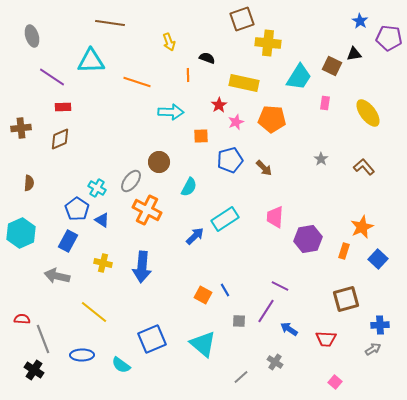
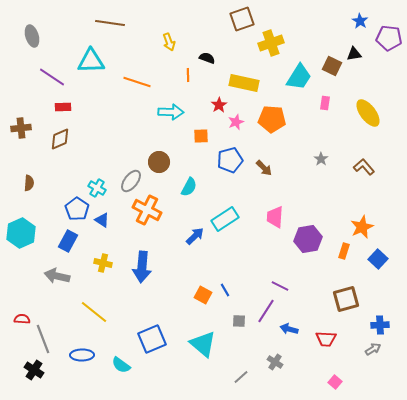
yellow cross at (268, 43): moved 3 px right; rotated 25 degrees counterclockwise
blue arrow at (289, 329): rotated 18 degrees counterclockwise
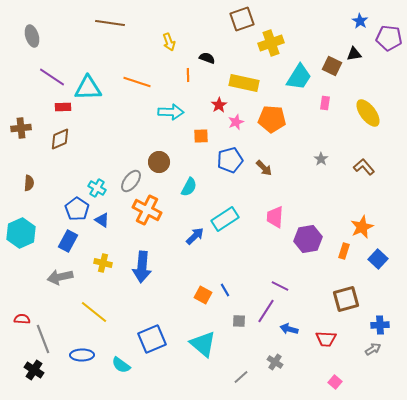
cyan triangle at (91, 61): moved 3 px left, 27 px down
gray arrow at (57, 276): moved 3 px right, 1 px down; rotated 25 degrees counterclockwise
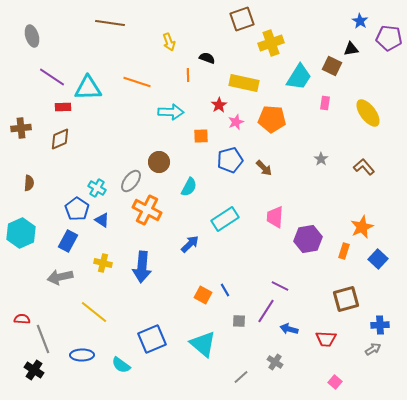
black triangle at (354, 54): moved 3 px left, 5 px up
blue arrow at (195, 236): moved 5 px left, 8 px down
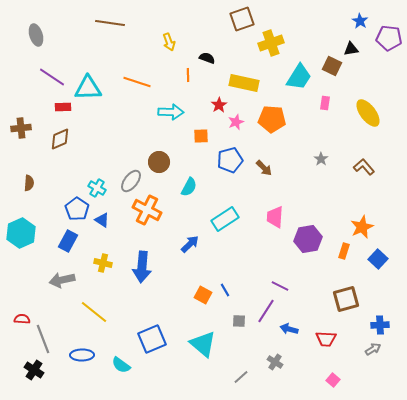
gray ellipse at (32, 36): moved 4 px right, 1 px up
gray arrow at (60, 277): moved 2 px right, 3 px down
pink square at (335, 382): moved 2 px left, 2 px up
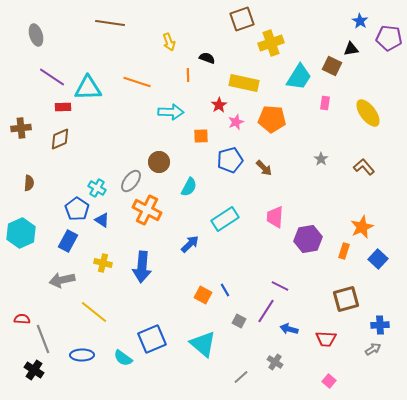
gray square at (239, 321): rotated 24 degrees clockwise
cyan semicircle at (121, 365): moved 2 px right, 7 px up
pink square at (333, 380): moved 4 px left, 1 px down
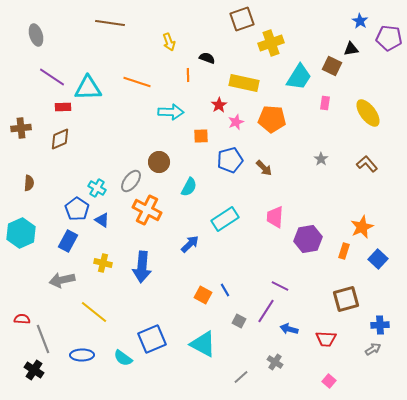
brown L-shape at (364, 167): moved 3 px right, 3 px up
cyan triangle at (203, 344): rotated 12 degrees counterclockwise
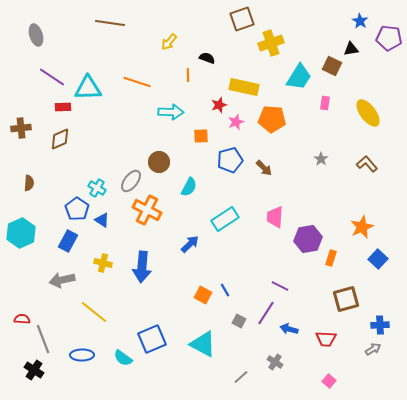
yellow arrow at (169, 42): rotated 60 degrees clockwise
yellow rectangle at (244, 83): moved 4 px down
red star at (219, 105): rotated 14 degrees clockwise
orange rectangle at (344, 251): moved 13 px left, 7 px down
purple line at (266, 311): moved 2 px down
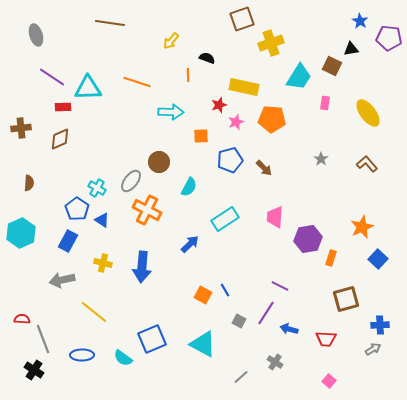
yellow arrow at (169, 42): moved 2 px right, 1 px up
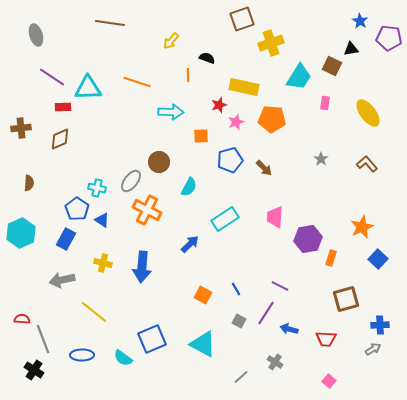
cyan cross at (97, 188): rotated 18 degrees counterclockwise
blue rectangle at (68, 241): moved 2 px left, 2 px up
blue line at (225, 290): moved 11 px right, 1 px up
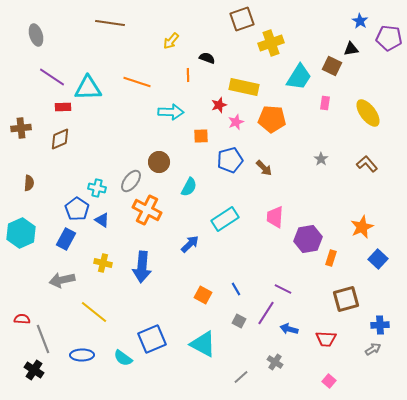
purple line at (280, 286): moved 3 px right, 3 px down
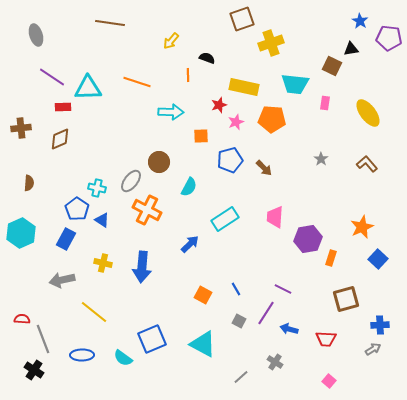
cyan trapezoid at (299, 77): moved 4 px left, 7 px down; rotated 64 degrees clockwise
